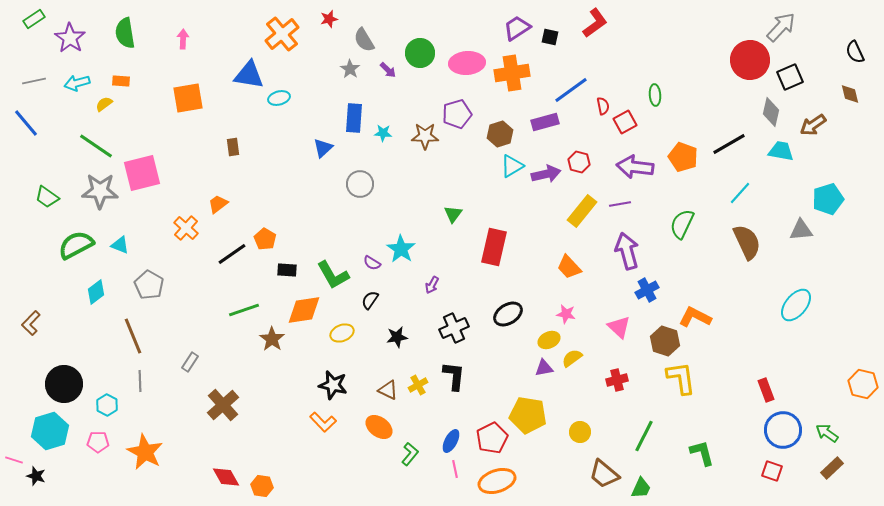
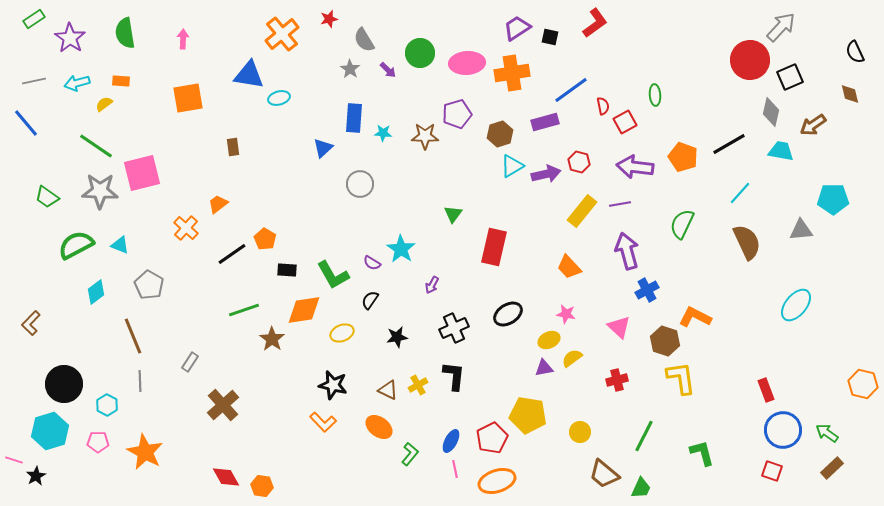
cyan pentagon at (828, 199): moved 5 px right; rotated 16 degrees clockwise
black star at (36, 476): rotated 24 degrees clockwise
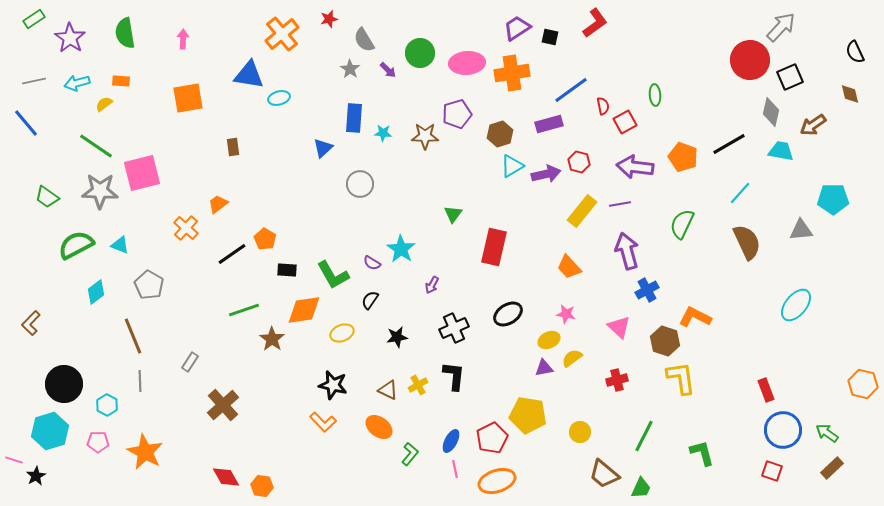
purple rectangle at (545, 122): moved 4 px right, 2 px down
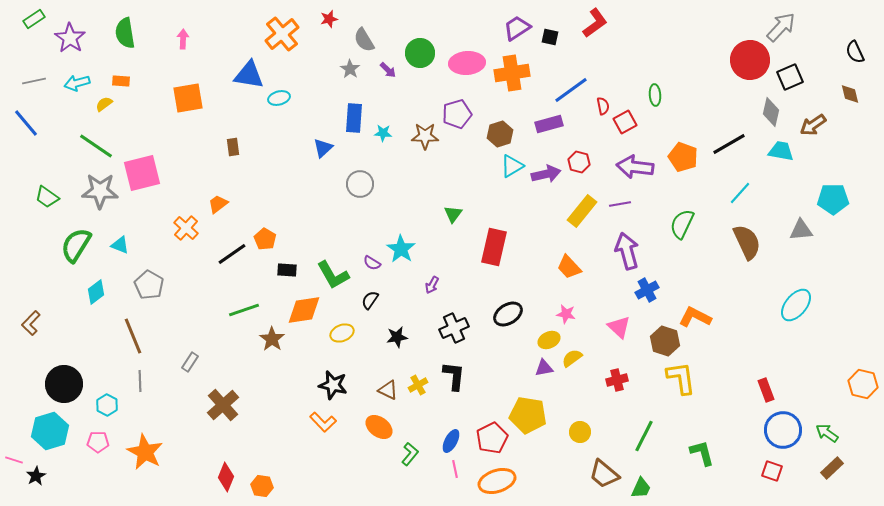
green semicircle at (76, 245): rotated 30 degrees counterclockwise
red diamond at (226, 477): rotated 52 degrees clockwise
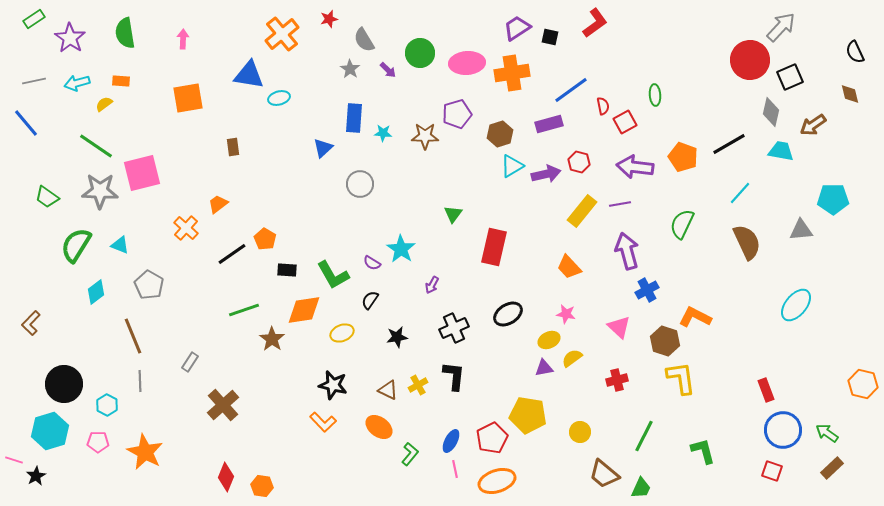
green L-shape at (702, 453): moved 1 px right, 2 px up
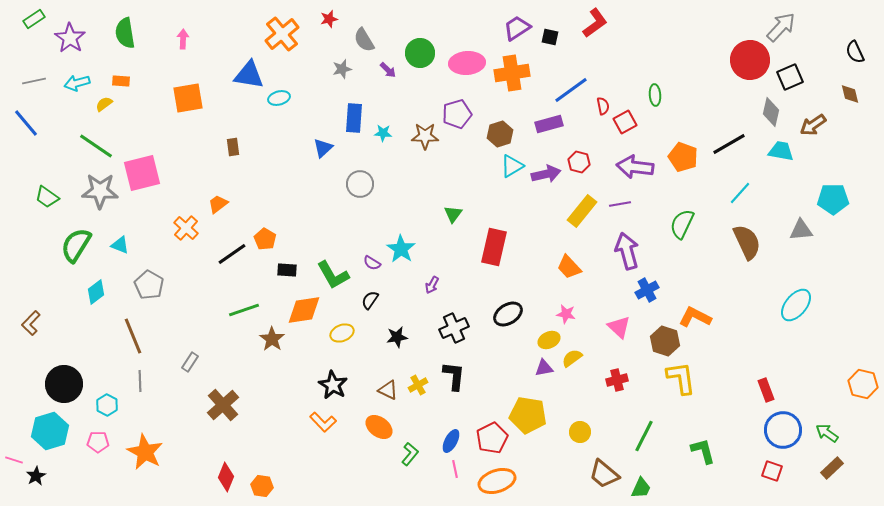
gray star at (350, 69): moved 8 px left; rotated 24 degrees clockwise
black star at (333, 385): rotated 16 degrees clockwise
